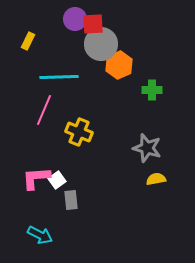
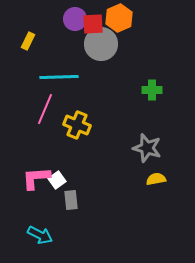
orange hexagon: moved 47 px up
pink line: moved 1 px right, 1 px up
yellow cross: moved 2 px left, 7 px up
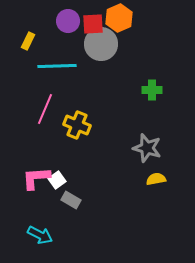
purple circle: moved 7 px left, 2 px down
cyan line: moved 2 px left, 11 px up
gray rectangle: rotated 54 degrees counterclockwise
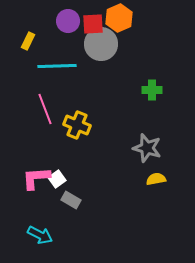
pink line: rotated 44 degrees counterclockwise
white square: moved 1 px up
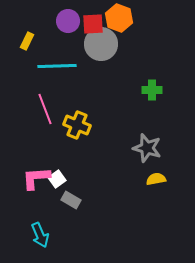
orange hexagon: rotated 16 degrees counterclockwise
yellow rectangle: moved 1 px left
cyan arrow: rotated 40 degrees clockwise
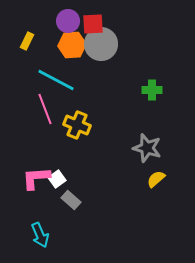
orange hexagon: moved 47 px left, 27 px down; rotated 24 degrees counterclockwise
cyan line: moved 1 px left, 14 px down; rotated 30 degrees clockwise
yellow semicircle: rotated 30 degrees counterclockwise
gray rectangle: rotated 12 degrees clockwise
